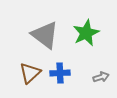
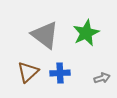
brown triangle: moved 2 px left, 1 px up
gray arrow: moved 1 px right, 1 px down
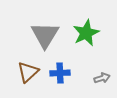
gray triangle: rotated 24 degrees clockwise
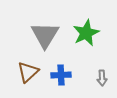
blue cross: moved 1 px right, 2 px down
gray arrow: rotated 105 degrees clockwise
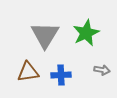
brown triangle: rotated 35 degrees clockwise
gray arrow: moved 8 px up; rotated 77 degrees counterclockwise
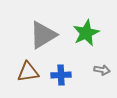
gray triangle: moved 2 px left; rotated 28 degrees clockwise
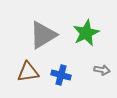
blue cross: rotated 18 degrees clockwise
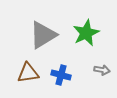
brown triangle: moved 1 px down
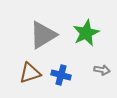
brown triangle: moved 2 px right; rotated 10 degrees counterclockwise
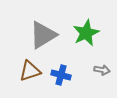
brown triangle: moved 2 px up
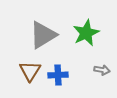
brown triangle: rotated 40 degrees counterclockwise
blue cross: moved 3 px left; rotated 18 degrees counterclockwise
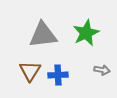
gray triangle: rotated 24 degrees clockwise
